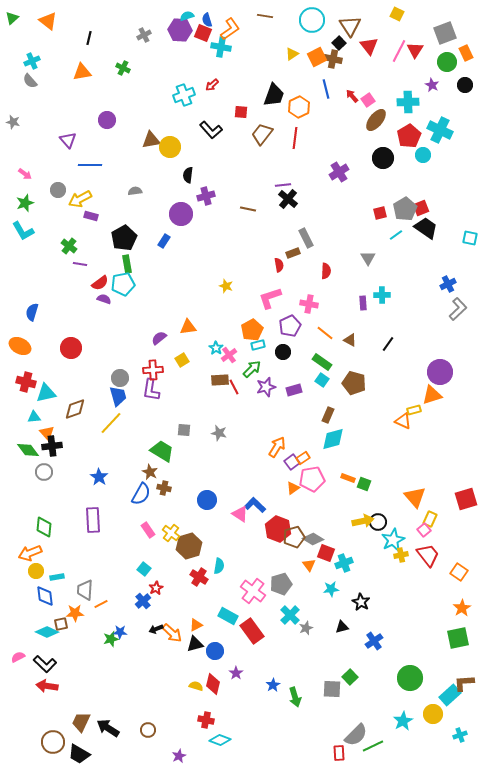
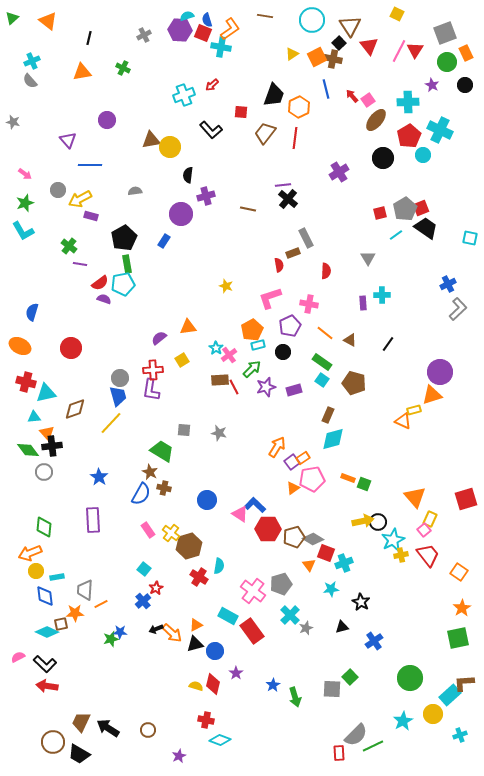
brown trapezoid at (262, 134): moved 3 px right, 1 px up
red hexagon at (278, 529): moved 10 px left; rotated 20 degrees counterclockwise
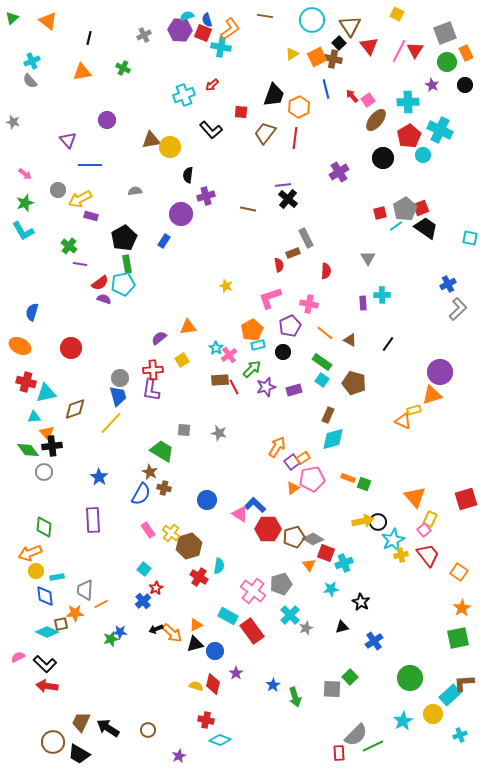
cyan line at (396, 235): moved 9 px up
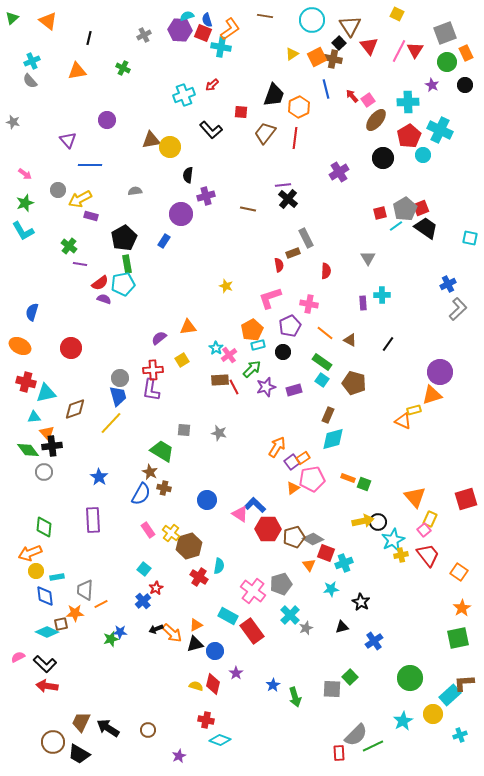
orange triangle at (82, 72): moved 5 px left, 1 px up
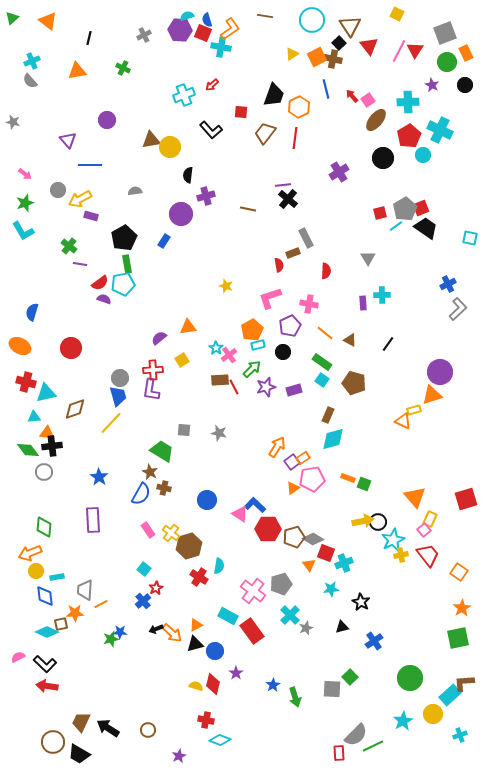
orange triangle at (47, 433): rotated 42 degrees counterclockwise
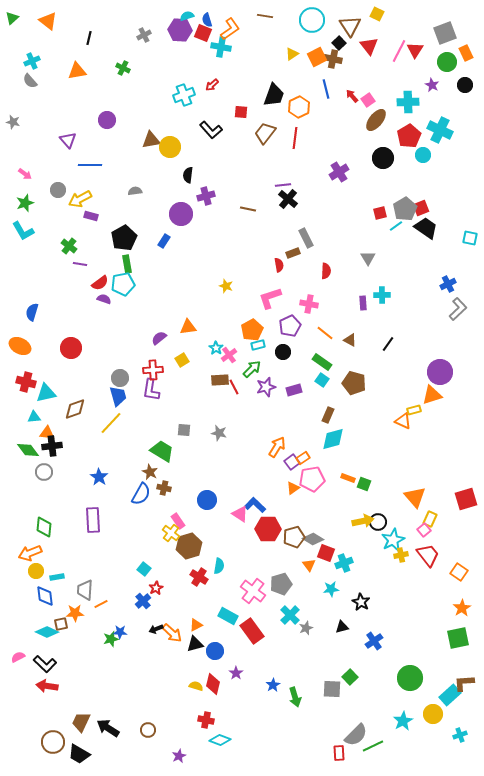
yellow square at (397, 14): moved 20 px left
pink rectangle at (148, 530): moved 30 px right, 9 px up
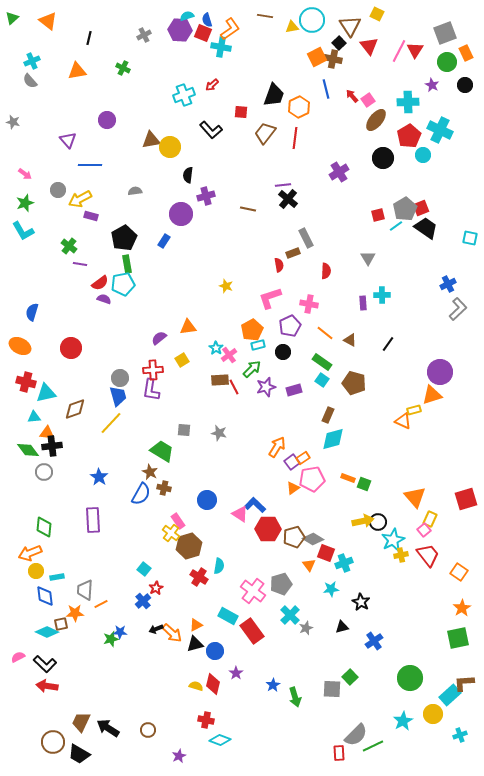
yellow triangle at (292, 54): moved 27 px up; rotated 24 degrees clockwise
red square at (380, 213): moved 2 px left, 2 px down
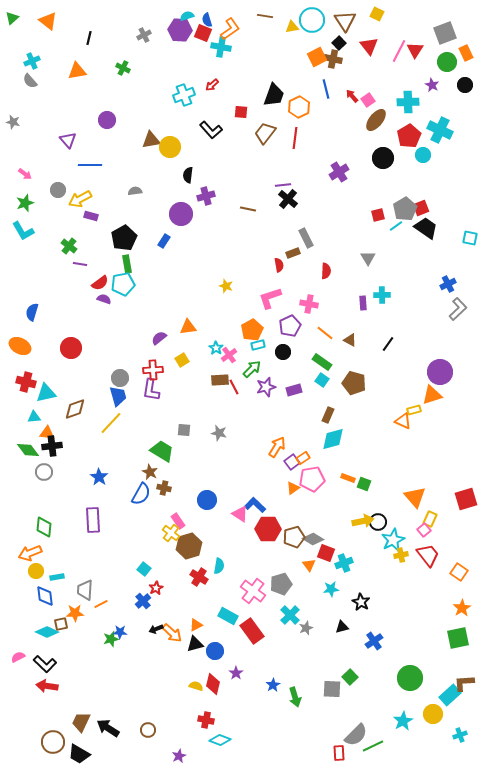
brown triangle at (350, 26): moved 5 px left, 5 px up
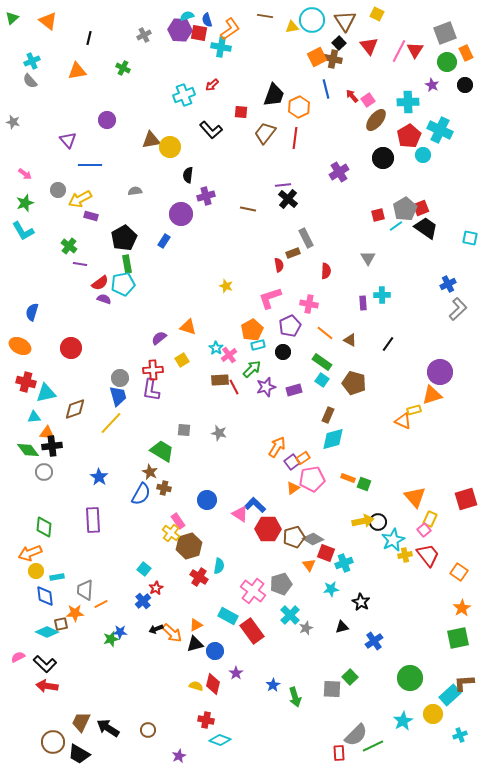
red square at (203, 33): moved 4 px left; rotated 12 degrees counterclockwise
orange triangle at (188, 327): rotated 24 degrees clockwise
yellow cross at (401, 555): moved 4 px right
